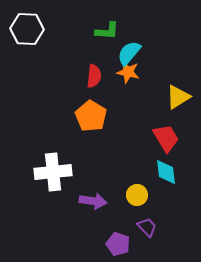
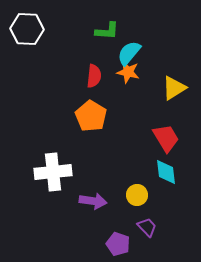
yellow triangle: moved 4 px left, 9 px up
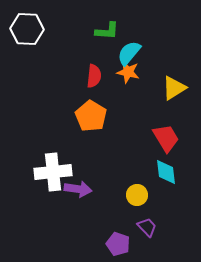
purple arrow: moved 15 px left, 12 px up
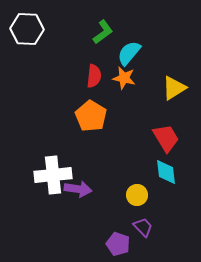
green L-shape: moved 4 px left, 1 px down; rotated 40 degrees counterclockwise
orange star: moved 4 px left, 6 px down
white cross: moved 3 px down
purple trapezoid: moved 4 px left
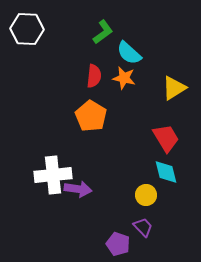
cyan semicircle: rotated 88 degrees counterclockwise
cyan diamond: rotated 8 degrees counterclockwise
yellow circle: moved 9 px right
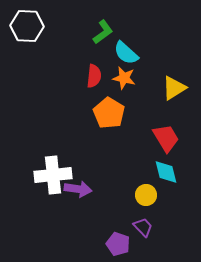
white hexagon: moved 3 px up
cyan semicircle: moved 3 px left
orange pentagon: moved 18 px right, 3 px up
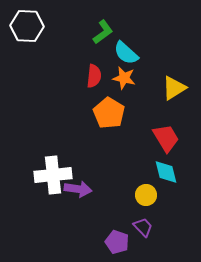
purple pentagon: moved 1 px left, 2 px up
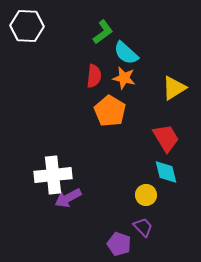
orange pentagon: moved 1 px right, 2 px up
purple arrow: moved 10 px left, 9 px down; rotated 144 degrees clockwise
purple pentagon: moved 2 px right, 2 px down
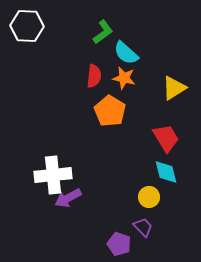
yellow circle: moved 3 px right, 2 px down
